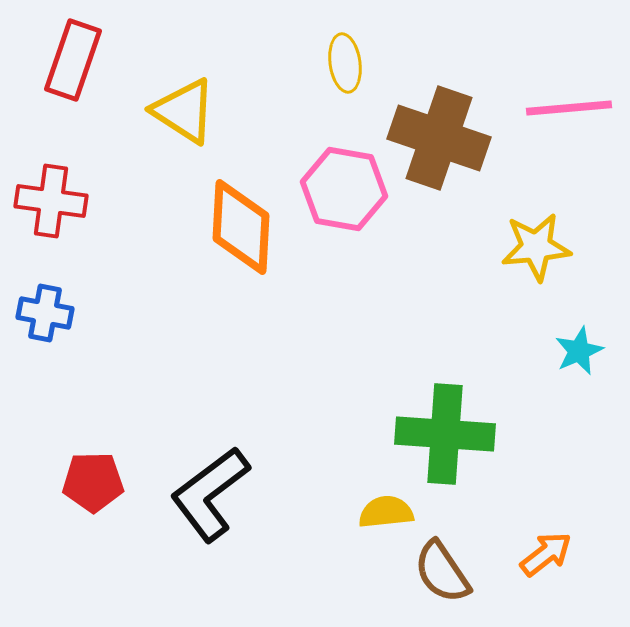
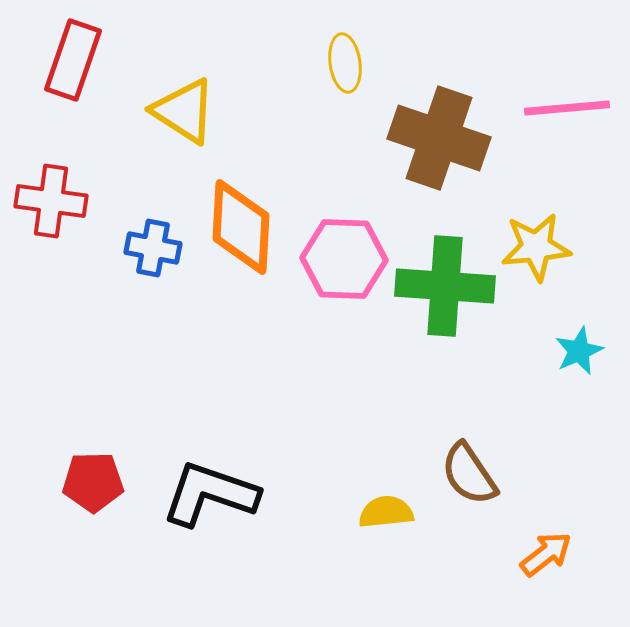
pink line: moved 2 px left
pink hexagon: moved 70 px down; rotated 8 degrees counterclockwise
blue cross: moved 108 px right, 65 px up
green cross: moved 148 px up
black L-shape: rotated 56 degrees clockwise
brown semicircle: moved 27 px right, 98 px up
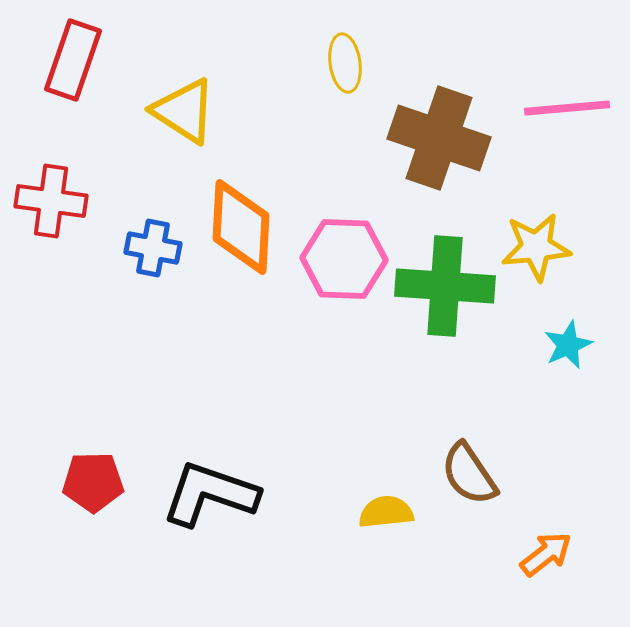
cyan star: moved 11 px left, 6 px up
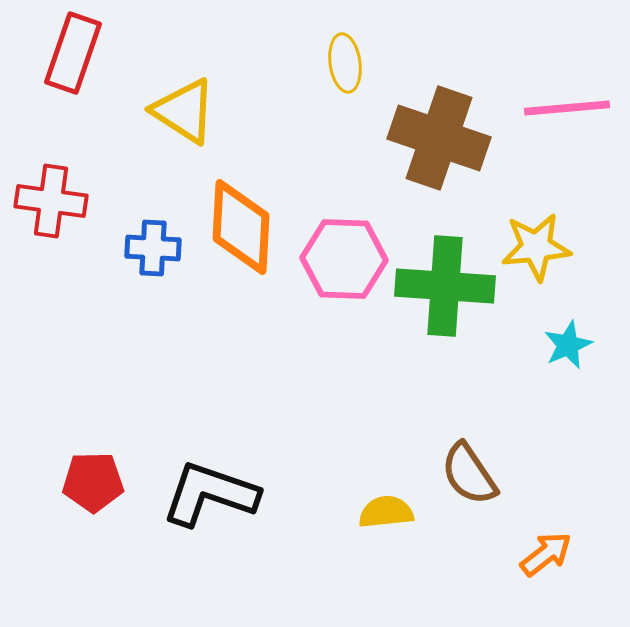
red rectangle: moved 7 px up
blue cross: rotated 8 degrees counterclockwise
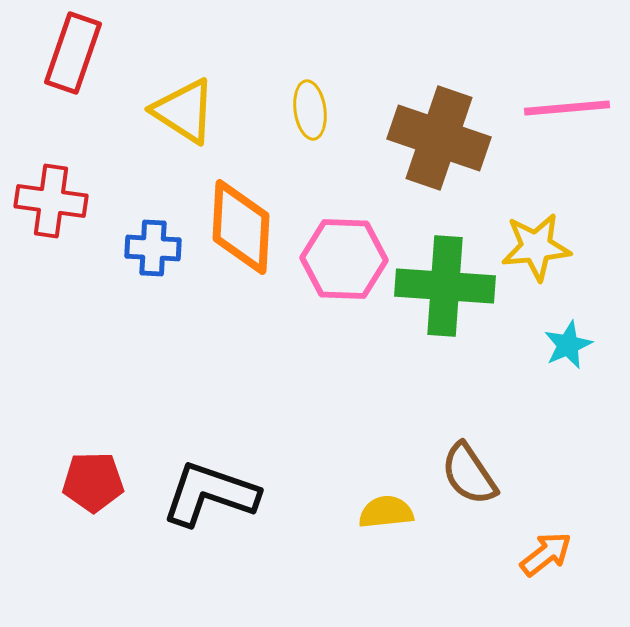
yellow ellipse: moved 35 px left, 47 px down
